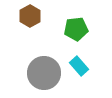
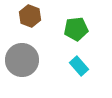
brown hexagon: rotated 10 degrees counterclockwise
gray circle: moved 22 px left, 13 px up
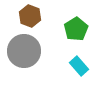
green pentagon: rotated 25 degrees counterclockwise
gray circle: moved 2 px right, 9 px up
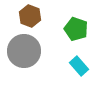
green pentagon: rotated 20 degrees counterclockwise
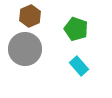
brown hexagon: rotated 15 degrees clockwise
gray circle: moved 1 px right, 2 px up
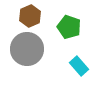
green pentagon: moved 7 px left, 2 px up
gray circle: moved 2 px right
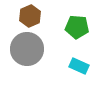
green pentagon: moved 8 px right; rotated 15 degrees counterclockwise
cyan rectangle: rotated 24 degrees counterclockwise
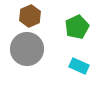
green pentagon: rotated 30 degrees counterclockwise
